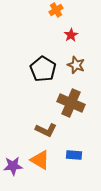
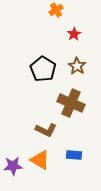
red star: moved 3 px right, 1 px up
brown star: moved 1 px right, 1 px down; rotated 12 degrees clockwise
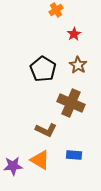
brown star: moved 1 px right, 1 px up
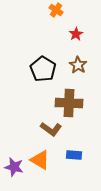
orange cross: rotated 24 degrees counterclockwise
red star: moved 2 px right
brown cross: moved 2 px left; rotated 20 degrees counterclockwise
brown L-shape: moved 5 px right, 1 px up; rotated 10 degrees clockwise
purple star: moved 1 px right, 1 px down; rotated 18 degrees clockwise
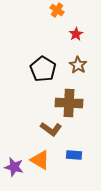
orange cross: moved 1 px right
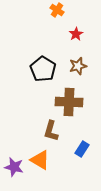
brown star: moved 1 px down; rotated 24 degrees clockwise
brown cross: moved 1 px up
brown L-shape: moved 2 px down; rotated 70 degrees clockwise
blue rectangle: moved 8 px right, 6 px up; rotated 63 degrees counterclockwise
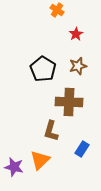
orange triangle: rotated 45 degrees clockwise
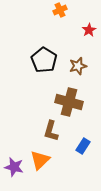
orange cross: moved 3 px right; rotated 32 degrees clockwise
red star: moved 13 px right, 4 px up
black pentagon: moved 1 px right, 9 px up
brown cross: rotated 12 degrees clockwise
blue rectangle: moved 1 px right, 3 px up
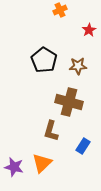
brown star: rotated 12 degrees clockwise
orange triangle: moved 2 px right, 3 px down
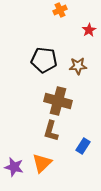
black pentagon: rotated 25 degrees counterclockwise
brown cross: moved 11 px left, 1 px up
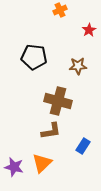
black pentagon: moved 10 px left, 3 px up
brown L-shape: rotated 115 degrees counterclockwise
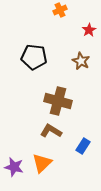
brown star: moved 3 px right, 5 px up; rotated 30 degrees clockwise
brown L-shape: rotated 140 degrees counterclockwise
